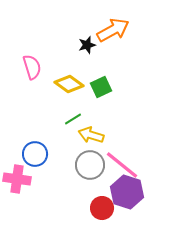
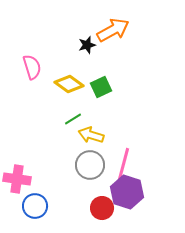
blue circle: moved 52 px down
pink line: moved 1 px right, 1 px down; rotated 66 degrees clockwise
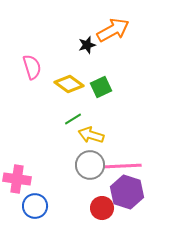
pink line: rotated 72 degrees clockwise
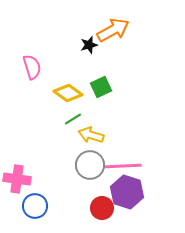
black star: moved 2 px right
yellow diamond: moved 1 px left, 9 px down
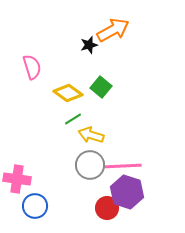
green square: rotated 25 degrees counterclockwise
red circle: moved 5 px right
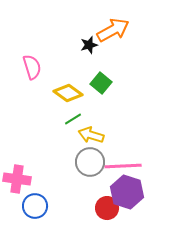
green square: moved 4 px up
gray circle: moved 3 px up
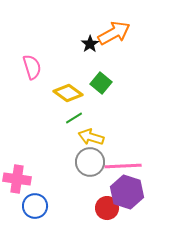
orange arrow: moved 1 px right, 3 px down
black star: moved 1 px right, 1 px up; rotated 18 degrees counterclockwise
green line: moved 1 px right, 1 px up
yellow arrow: moved 2 px down
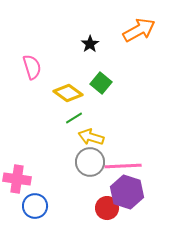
orange arrow: moved 25 px right, 3 px up
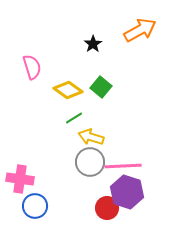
orange arrow: moved 1 px right
black star: moved 3 px right
green square: moved 4 px down
yellow diamond: moved 3 px up
pink cross: moved 3 px right
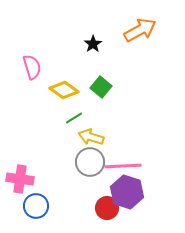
yellow diamond: moved 4 px left
blue circle: moved 1 px right
